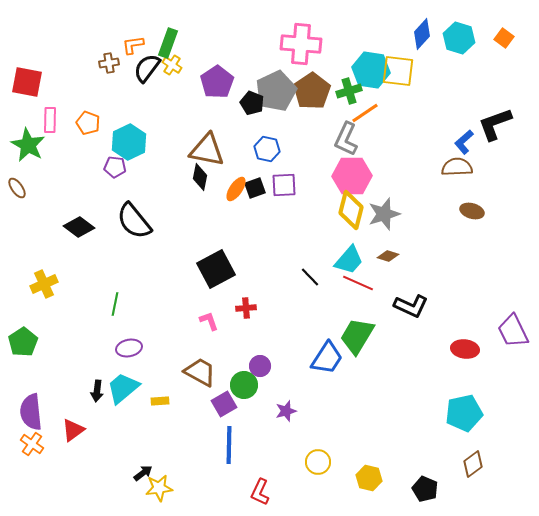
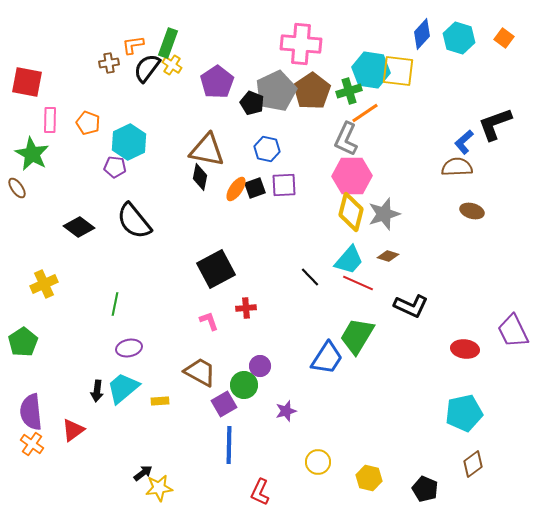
green star at (28, 145): moved 4 px right, 9 px down
yellow diamond at (351, 210): moved 2 px down
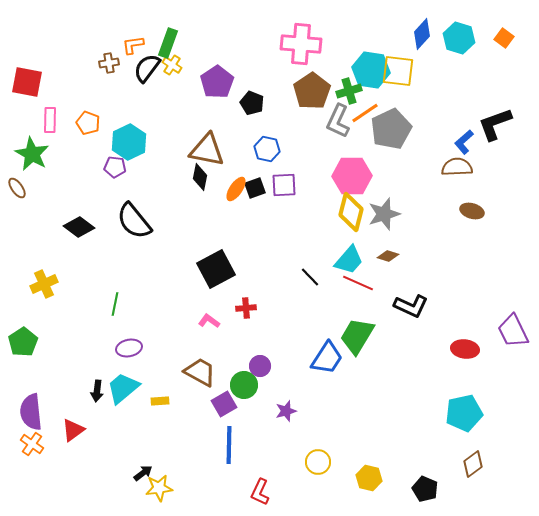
gray pentagon at (276, 91): moved 115 px right, 38 px down
gray L-shape at (346, 139): moved 8 px left, 18 px up
pink L-shape at (209, 321): rotated 35 degrees counterclockwise
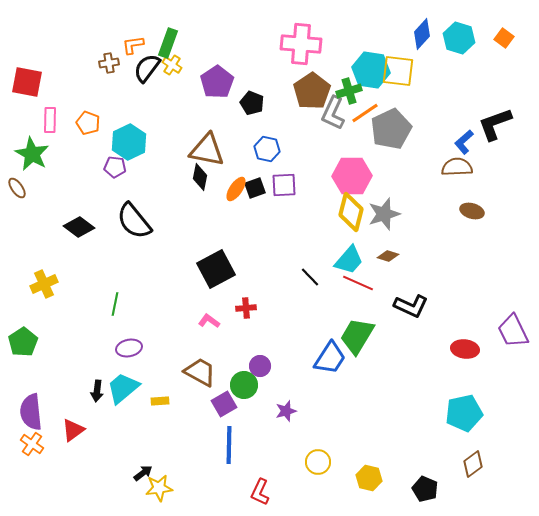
gray L-shape at (338, 121): moved 5 px left, 8 px up
blue trapezoid at (327, 358): moved 3 px right
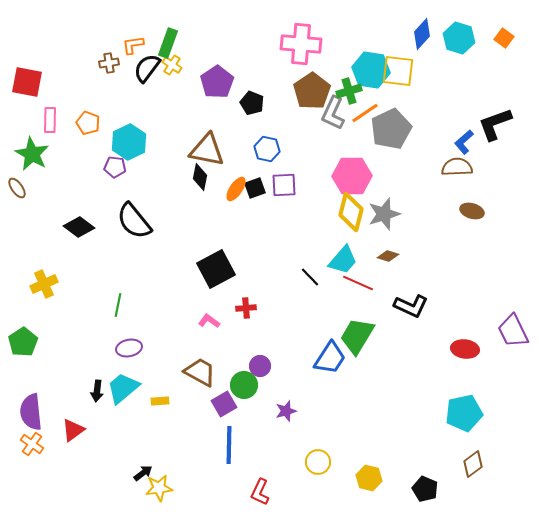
cyan trapezoid at (349, 260): moved 6 px left
green line at (115, 304): moved 3 px right, 1 px down
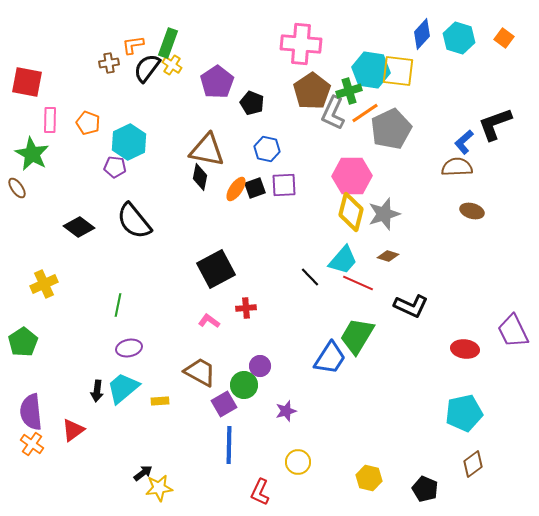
yellow circle at (318, 462): moved 20 px left
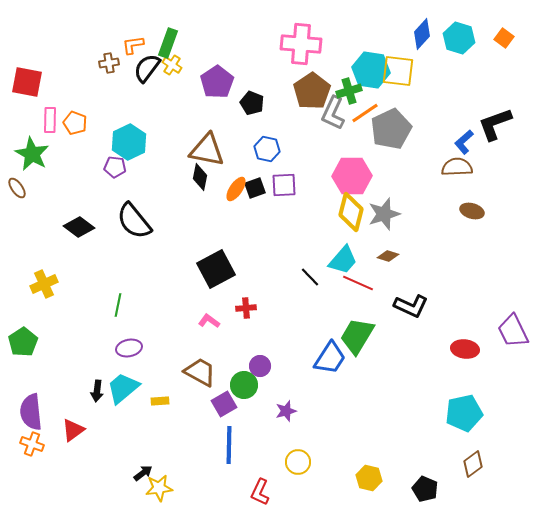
orange pentagon at (88, 123): moved 13 px left
orange cross at (32, 444): rotated 15 degrees counterclockwise
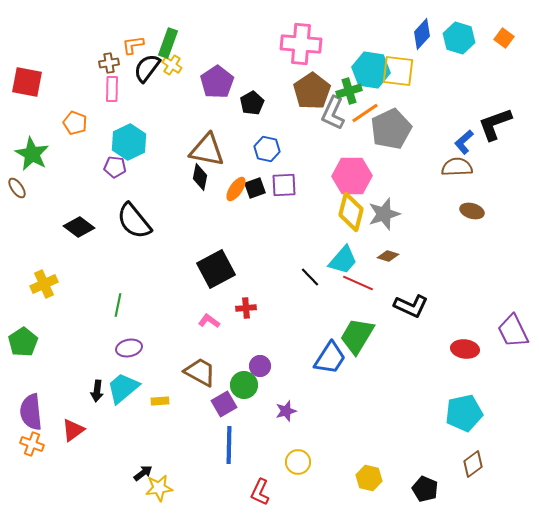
black pentagon at (252, 103): rotated 20 degrees clockwise
pink rectangle at (50, 120): moved 62 px right, 31 px up
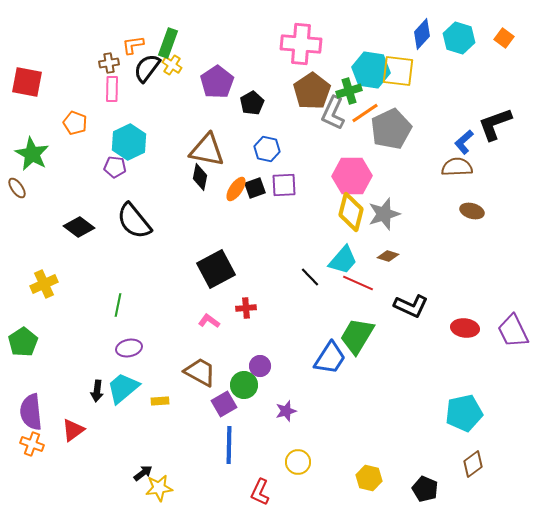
red ellipse at (465, 349): moved 21 px up
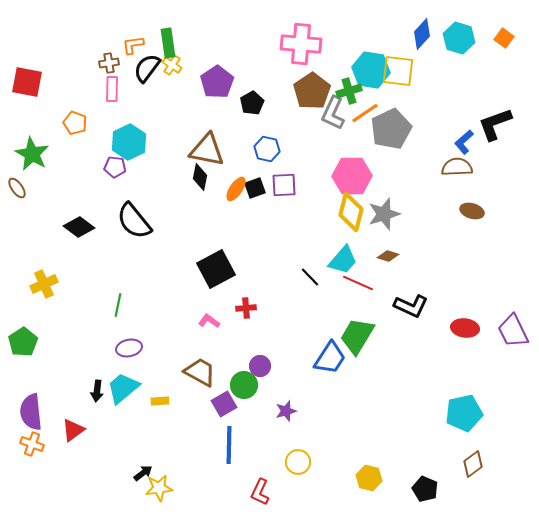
green rectangle at (168, 43): rotated 28 degrees counterclockwise
